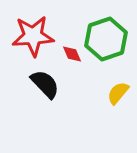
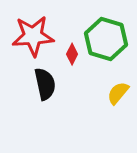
green hexagon: rotated 24 degrees counterclockwise
red diamond: rotated 50 degrees clockwise
black semicircle: rotated 32 degrees clockwise
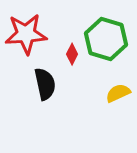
red star: moved 7 px left, 2 px up
yellow semicircle: rotated 25 degrees clockwise
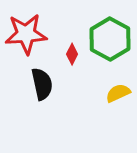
green hexagon: moved 4 px right; rotated 12 degrees clockwise
black semicircle: moved 3 px left
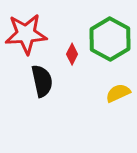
black semicircle: moved 3 px up
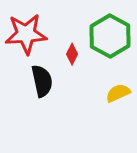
green hexagon: moved 3 px up
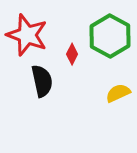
red star: moved 1 px right, 1 px down; rotated 24 degrees clockwise
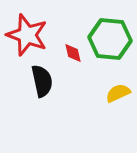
green hexagon: moved 3 px down; rotated 24 degrees counterclockwise
red diamond: moved 1 px right, 1 px up; rotated 40 degrees counterclockwise
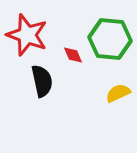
red diamond: moved 2 px down; rotated 10 degrees counterclockwise
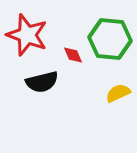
black semicircle: moved 1 px down; rotated 88 degrees clockwise
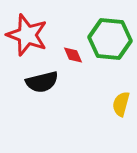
yellow semicircle: moved 3 px right, 11 px down; rotated 50 degrees counterclockwise
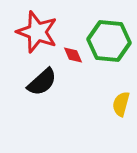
red star: moved 10 px right, 3 px up
green hexagon: moved 1 px left, 2 px down
black semicircle: rotated 28 degrees counterclockwise
